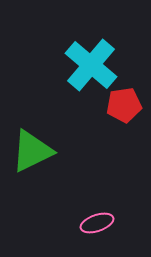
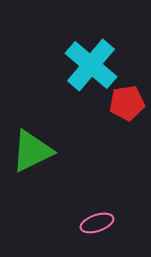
red pentagon: moved 3 px right, 2 px up
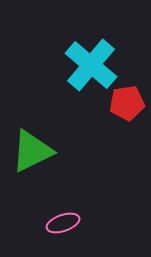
pink ellipse: moved 34 px left
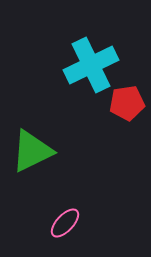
cyan cross: rotated 24 degrees clockwise
pink ellipse: moved 2 px right; rotated 28 degrees counterclockwise
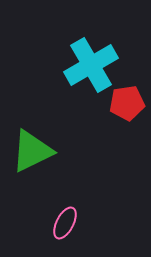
cyan cross: rotated 4 degrees counterclockwise
pink ellipse: rotated 16 degrees counterclockwise
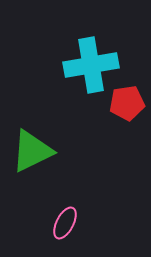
cyan cross: rotated 20 degrees clockwise
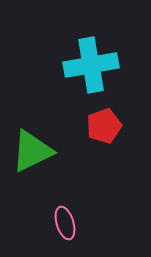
red pentagon: moved 23 px left, 23 px down; rotated 12 degrees counterclockwise
pink ellipse: rotated 44 degrees counterclockwise
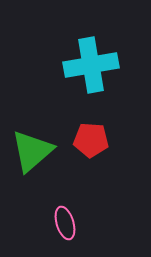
red pentagon: moved 13 px left, 14 px down; rotated 24 degrees clockwise
green triangle: rotated 15 degrees counterclockwise
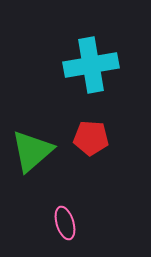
red pentagon: moved 2 px up
